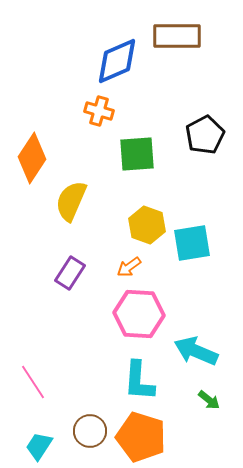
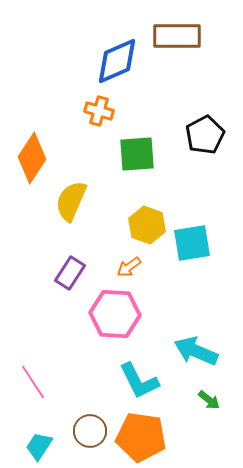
pink hexagon: moved 24 px left
cyan L-shape: rotated 30 degrees counterclockwise
orange pentagon: rotated 9 degrees counterclockwise
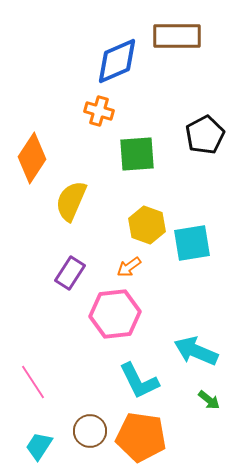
pink hexagon: rotated 9 degrees counterclockwise
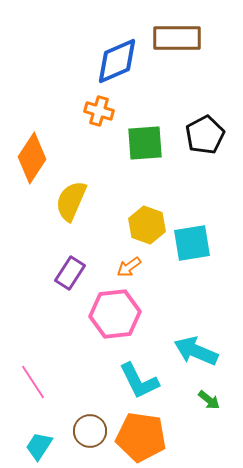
brown rectangle: moved 2 px down
green square: moved 8 px right, 11 px up
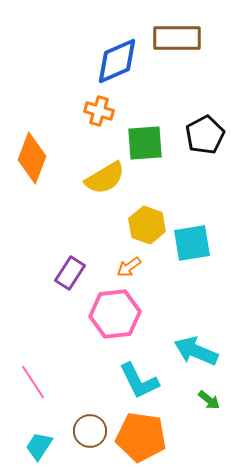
orange diamond: rotated 12 degrees counterclockwise
yellow semicircle: moved 34 px right, 23 px up; rotated 144 degrees counterclockwise
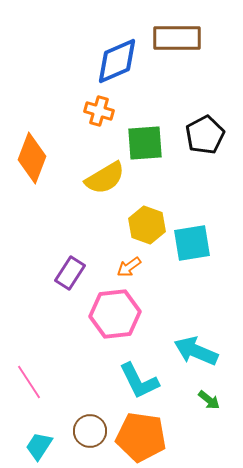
pink line: moved 4 px left
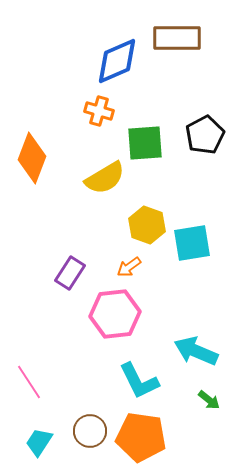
cyan trapezoid: moved 4 px up
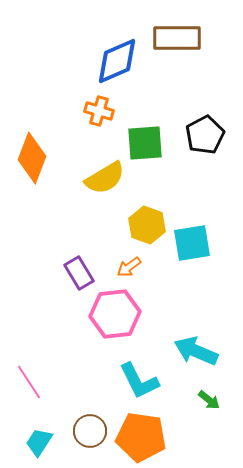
purple rectangle: moved 9 px right; rotated 64 degrees counterclockwise
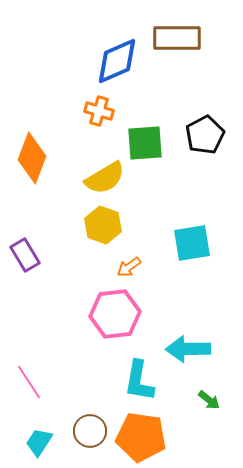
yellow hexagon: moved 44 px left
purple rectangle: moved 54 px left, 18 px up
cyan arrow: moved 8 px left, 2 px up; rotated 24 degrees counterclockwise
cyan L-shape: rotated 36 degrees clockwise
